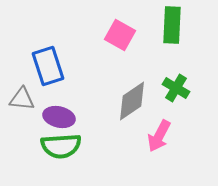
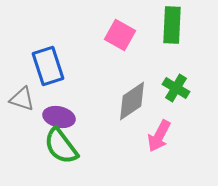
gray triangle: rotated 12 degrees clockwise
green semicircle: rotated 57 degrees clockwise
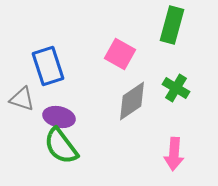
green rectangle: rotated 12 degrees clockwise
pink square: moved 19 px down
pink arrow: moved 15 px right, 18 px down; rotated 24 degrees counterclockwise
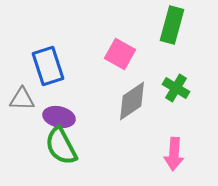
gray triangle: rotated 16 degrees counterclockwise
green semicircle: rotated 9 degrees clockwise
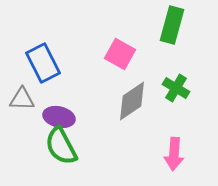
blue rectangle: moved 5 px left, 3 px up; rotated 9 degrees counterclockwise
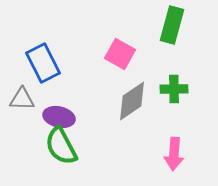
green cross: moved 2 px left, 1 px down; rotated 32 degrees counterclockwise
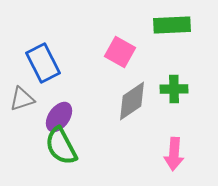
green rectangle: rotated 72 degrees clockwise
pink square: moved 2 px up
gray triangle: rotated 20 degrees counterclockwise
purple ellipse: rotated 68 degrees counterclockwise
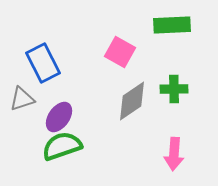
green semicircle: moved 1 px right; rotated 99 degrees clockwise
